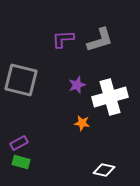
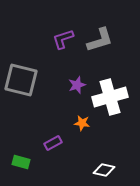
purple L-shape: rotated 15 degrees counterclockwise
purple rectangle: moved 34 px right
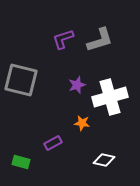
white diamond: moved 10 px up
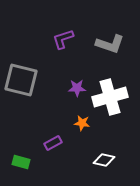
gray L-shape: moved 10 px right, 4 px down; rotated 36 degrees clockwise
purple star: moved 3 px down; rotated 18 degrees clockwise
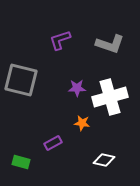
purple L-shape: moved 3 px left, 1 px down
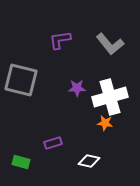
purple L-shape: rotated 10 degrees clockwise
gray L-shape: rotated 32 degrees clockwise
orange star: moved 23 px right
purple rectangle: rotated 12 degrees clockwise
white diamond: moved 15 px left, 1 px down
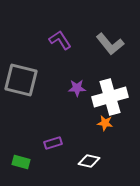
purple L-shape: rotated 65 degrees clockwise
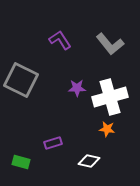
gray square: rotated 12 degrees clockwise
orange star: moved 2 px right, 6 px down
